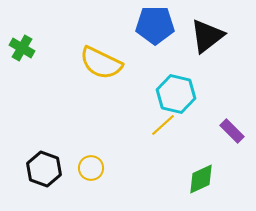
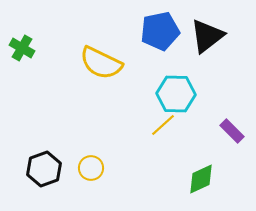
blue pentagon: moved 5 px right, 6 px down; rotated 12 degrees counterclockwise
cyan hexagon: rotated 12 degrees counterclockwise
black hexagon: rotated 20 degrees clockwise
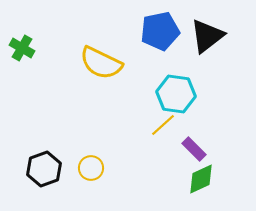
cyan hexagon: rotated 6 degrees clockwise
purple rectangle: moved 38 px left, 18 px down
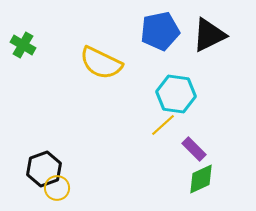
black triangle: moved 2 px right, 1 px up; rotated 12 degrees clockwise
green cross: moved 1 px right, 3 px up
yellow circle: moved 34 px left, 20 px down
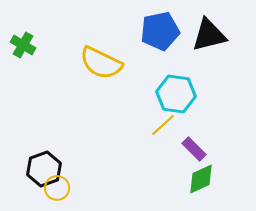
black triangle: rotated 12 degrees clockwise
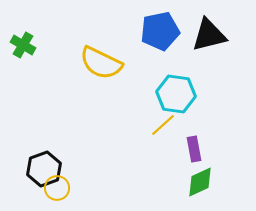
purple rectangle: rotated 35 degrees clockwise
green diamond: moved 1 px left, 3 px down
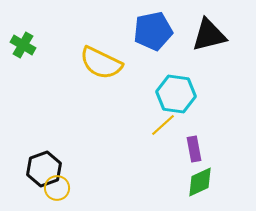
blue pentagon: moved 7 px left
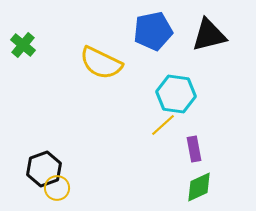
green cross: rotated 10 degrees clockwise
green diamond: moved 1 px left, 5 px down
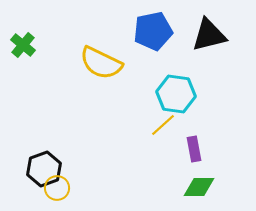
green diamond: rotated 24 degrees clockwise
